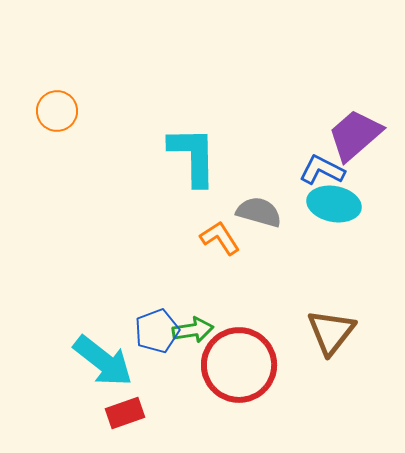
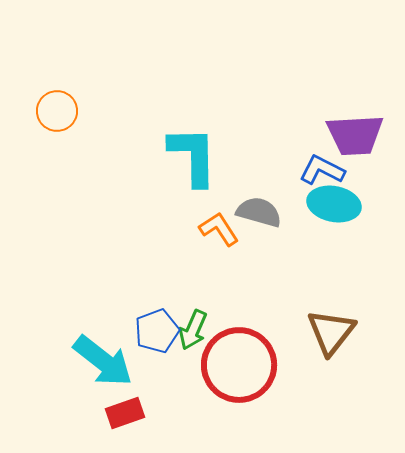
purple trapezoid: rotated 142 degrees counterclockwise
orange L-shape: moved 1 px left, 9 px up
green arrow: rotated 123 degrees clockwise
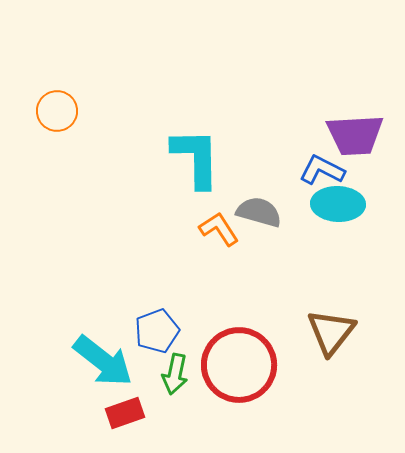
cyan L-shape: moved 3 px right, 2 px down
cyan ellipse: moved 4 px right; rotated 9 degrees counterclockwise
green arrow: moved 18 px left, 44 px down; rotated 12 degrees counterclockwise
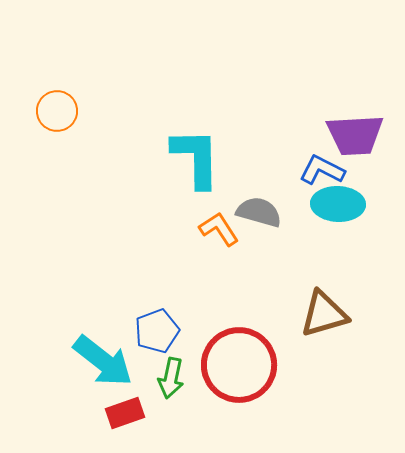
brown triangle: moved 7 px left, 18 px up; rotated 36 degrees clockwise
green arrow: moved 4 px left, 4 px down
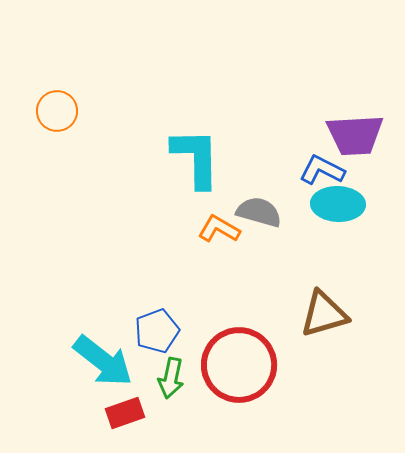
orange L-shape: rotated 27 degrees counterclockwise
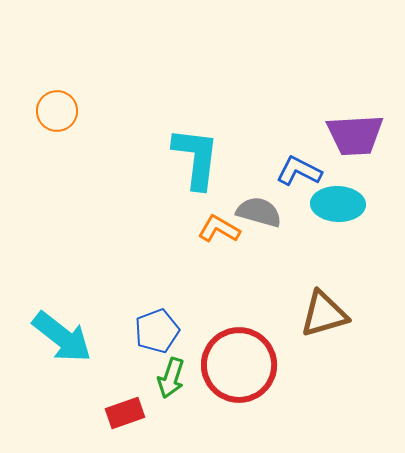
cyan L-shape: rotated 8 degrees clockwise
blue L-shape: moved 23 px left, 1 px down
cyan arrow: moved 41 px left, 24 px up
green arrow: rotated 6 degrees clockwise
